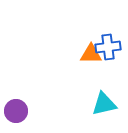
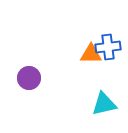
purple circle: moved 13 px right, 33 px up
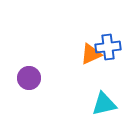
orange triangle: rotated 25 degrees counterclockwise
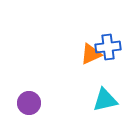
purple circle: moved 25 px down
cyan triangle: moved 1 px right, 4 px up
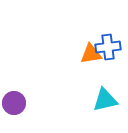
orange triangle: rotated 15 degrees clockwise
purple circle: moved 15 px left
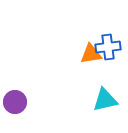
purple circle: moved 1 px right, 1 px up
